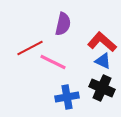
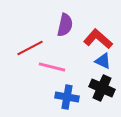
purple semicircle: moved 2 px right, 1 px down
red L-shape: moved 4 px left, 3 px up
pink line: moved 1 px left, 5 px down; rotated 12 degrees counterclockwise
blue cross: rotated 20 degrees clockwise
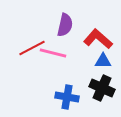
red line: moved 2 px right
blue triangle: rotated 24 degrees counterclockwise
pink line: moved 1 px right, 14 px up
